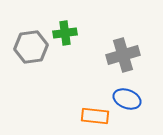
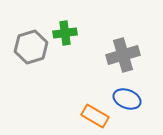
gray hexagon: rotated 8 degrees counterclockwise
orange rectangle: rotated 24 degrees clockwise
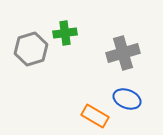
gray hexagon: moved 2 px down
gray cross: moved 2 px up
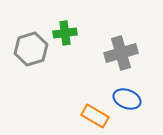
gray cross: moved 2 px left
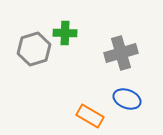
green cross: rotated 10 degrees clockwise
gray hexagon: moved 3 px right
orange rectangle: moved 5 px left
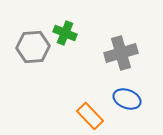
green cross: rotated 20 degrees clockwise
gray hexagon: moved 1 px left, 2 px up; rotated 12 degrees clockwise
orange rectangle: rotated 16 degrees clockwise
